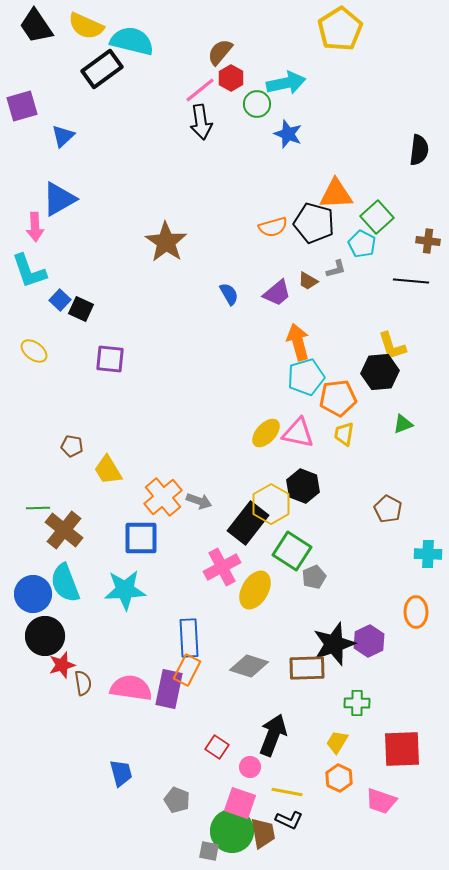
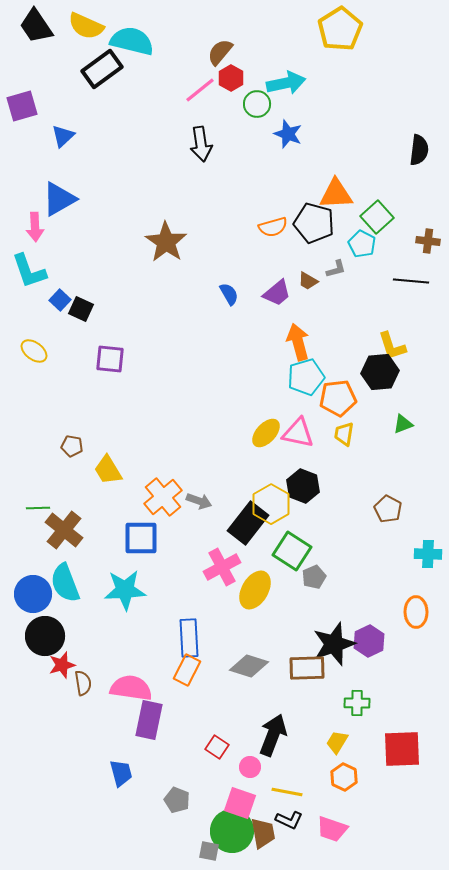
black arrow at (201, 122): moved 22 px down
purple rectangle at (169, 689): moved 20 px left, 31 px down
orange hexagon at (339, 778): moved 5 px right, 1 px up
pink trapezoid at (381, 801): moved 49 px left, 28 px down
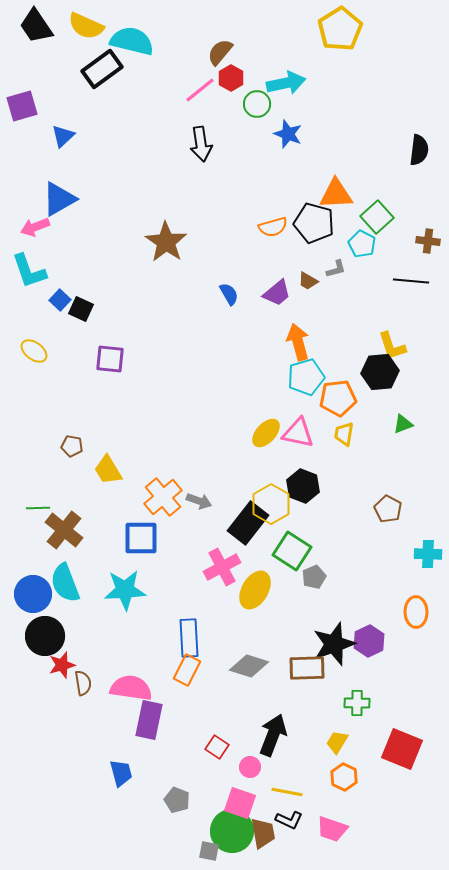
pink arrow at (35, 227): rotated 72 degrees clockwise
red square at (402, 749): rotated 24 degrees clockwise
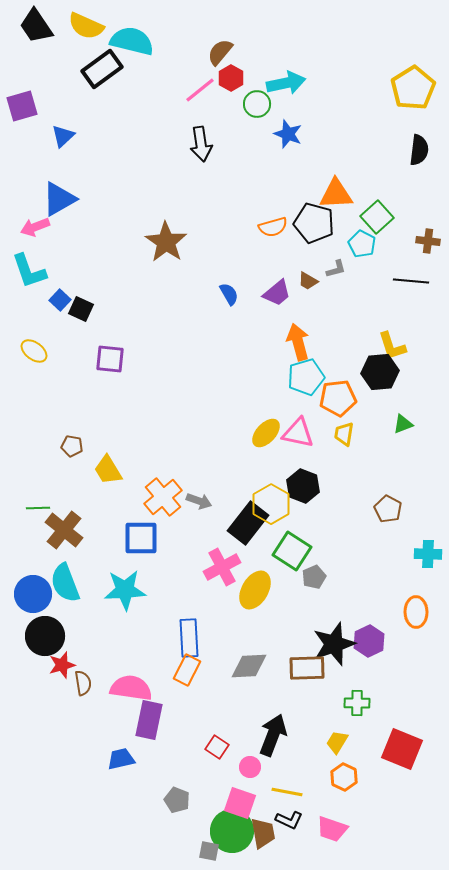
yellow pentagon at (340, 29): moved 73 px right, 59 px down
gray diamond at (249, 666): rotated 21 degrees counterclockwise
blue trapezoid at (121, 773): moved 14 px up; rotated 88 degrees counterclockwise
